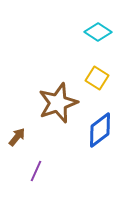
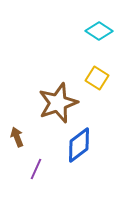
cyan diamond: moved 1 px right, 1 px up
blue diamond: moved 21 px left, 15 px down
brown arrow: rotated 60 degrees counterclockwise
purple line: moved 2 px up
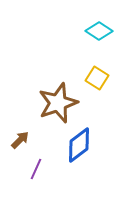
brown arrow: moved 3 px right, 3 px down; rotated 66 degrees clockwise
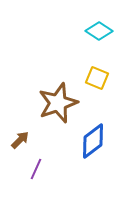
yellow square: rotated 10 degrees counterclockwise
blue diamond: moved 14 px right, 4 px up
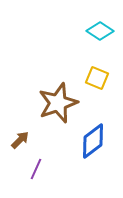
cyan diamond: moved 1 px right
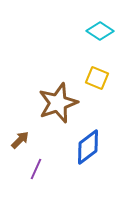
blue diamond: moved 5 px left, 6 px down
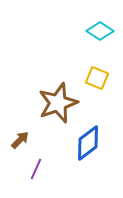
blue diamond: moved 4 px up
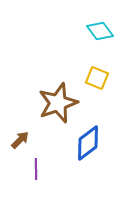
cyan diamond: rotated 20 degrees clockwise
purple line: rotated 25 degrees counterclockwise
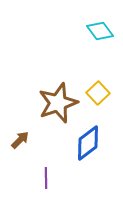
yellow square: moved 1 px right, 15 px down; rotated 25 degrees clockwise
purple line: moved 10 px right, 9 px down
